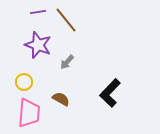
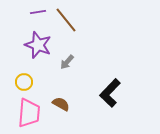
brown semicircle: moved 5 px down
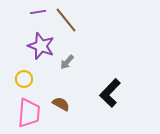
purple star: moved 3 px right, 1 px down
yellow circle: moved 3 px up
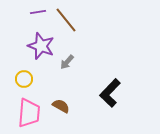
brown semicircle: moved 2 px down
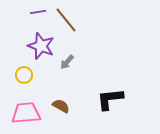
yellow circle: moved 4 px up
black L-shape: moved 6 px down; rotated 40 degrees clockwise
pink trapezoid: moved 3 px left; rotated 100 degrees counterclockwise
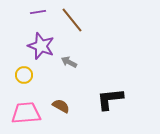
brown line: moved 6 px right
gray arrow: moved 2 px right; rotated 77 degrees clockwise
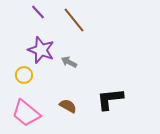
purple line: rotated 56 degrees clockwise
brown line: moved 2 px right
purple star: moved 4 px down
brown semicircle: moved 7 px right
pink trapezoid: rotated 136 degrees counterclockwise
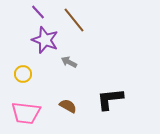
purple star: moved 4 px right, 10 px up
yellow circle: moved 1 px left, 1 px up
pink trapezoid: rotated 32 degrees counterclockwise
